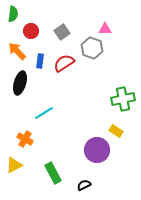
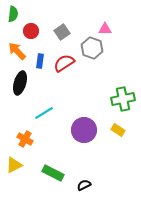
yellow rectangle: moved 2 px right, 1 px up
purple circle: moved 13 px left, 20 px up
green rectangle: rotated 35 degrees counterclockwise
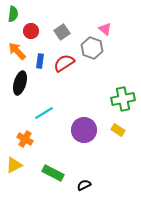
pink triangle: rotated 40 degrees clockwise
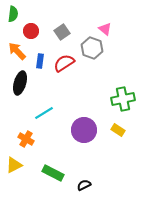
orange cross: moved 1 px right
